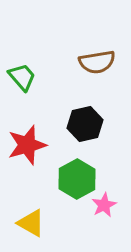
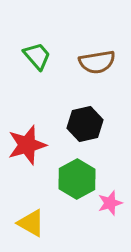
green trapezoid: moved 15 px right, 21 px up
pink star: moved 6 px right, 2 px up; rotated 10 degrees clockwise
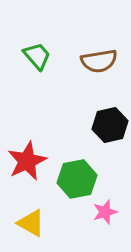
brown semicircle: moved 2 px right, 1 px up
black hexagon: moved 25 px right, 1 px down
red star: moved 16 px down; rotated 9 degrees counterclockwise
green hexagon: rotated 18 degrees clockwise
pink star: moved 5 px left, 9 px down
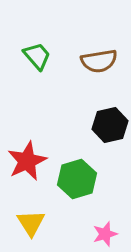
green hexagon: rotated 6 degrees counterclockwise
pink star: moved 22 px down
yellow triangle: rotated 28 degrees clockwise
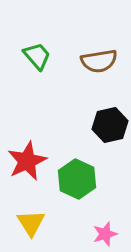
green hexagon: rotated 18 degrees counterclockwise
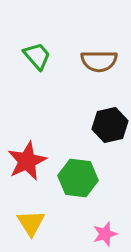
brown semicircle: rotated 9 degrees clockwise
green hexagon: moved 1 px right, 1 px up; rotated 18 degrees counterclockwise
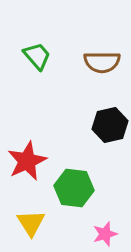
brown semicircle: moved 3 px right, 1 px down
green hexagon: moved 4 px left, 10 px down
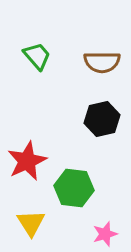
black hexagon: moved 8 px left, 6 px up
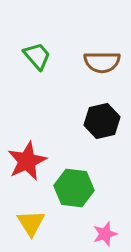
black hexagon: moved 2 px down
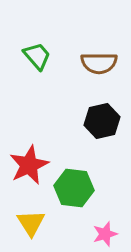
brown semicircle: moved 3 px left, 1 px down
red star: moved 2 px right, 4 px down
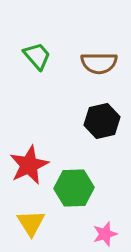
green hexagon: rotated 9 degrees counterclockwise
